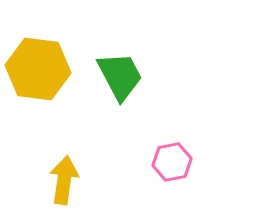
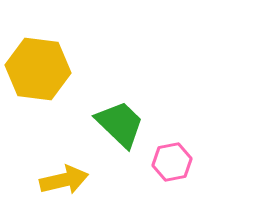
green trapezoid: moved 48 px down; rotated 18 degrees counterclockwise
yellow arrow: rotated 69 degrees clockwise
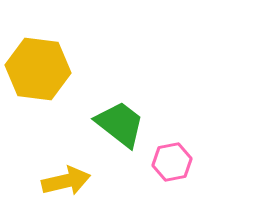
green trapezoid: rotated 6 degrees counterclockwise
yellow arrow: moved 2 px right, 1 px down
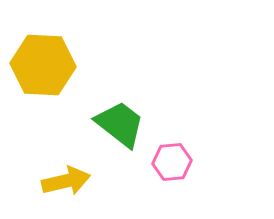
yellow hexagon: moved 5 px right, 4 px up; rotated 4 degrees counterclockwise
pink hexagon: rotated 6 degrees clockwise
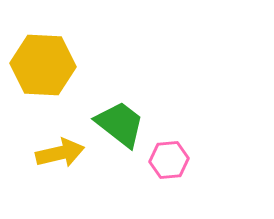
pink hexagon: moved 3 px left, 2 px up
yellow arrow: moved 6 px left, 28 px up
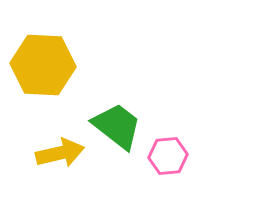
green trapezoid: moved 3 px left, 2 px down
pink hexagon: moved 1 px left, 4 px up
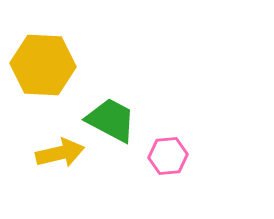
green trapezoid: moved 6 px left, 6 px up; rotated 10 degrees counterclockwise
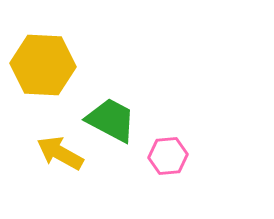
yellow arrow: rotated 138 degrees counterclockwise
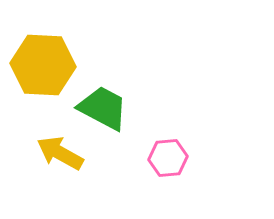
green trapezoid: moved 8 px left, 12 px up
pink hexagon: moved 2 px down
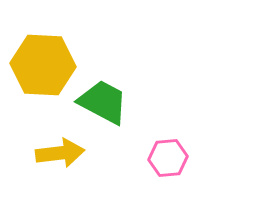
green trapezoid: moved 6 px up
yellow arrow: rotated 144 degrees clockwise
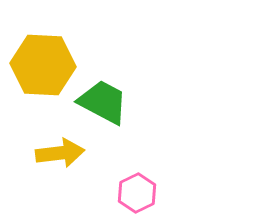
pink hexagon: moved 31 px left, 35 px down; rotated 21 degrees counterclockwise
